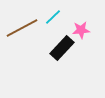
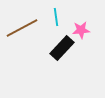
cyan line: moved 3 px right; rotated 54 degrees counterclockwise
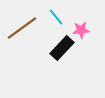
cyan line: rotated 30 degrees counterclockwise
brown line: rotated 8 degrees counterclockwise
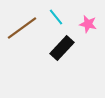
pink star: moved 7 px right, 6 px up; rotated 18 degrees clockwise
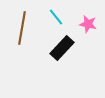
brown line: rotated 44 degrees counterclockwise
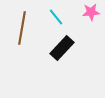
pink star: moved 3 px right, 12 px up; rotated 18 degrees counterclockwise
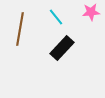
brown line: moved 2 px left, 1 px down
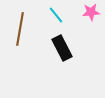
cyan line: moved 2 px up
black rectangle: rotated 70 degrees counterclockwise
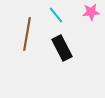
brown line: moved 7 px right, 5 px down
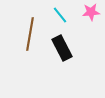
cyan line: moved 4 px right
brown line: moved 3 px right
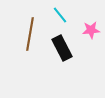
pink star: moved 18 px down
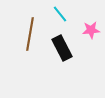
cyan line: moved 1 px up
